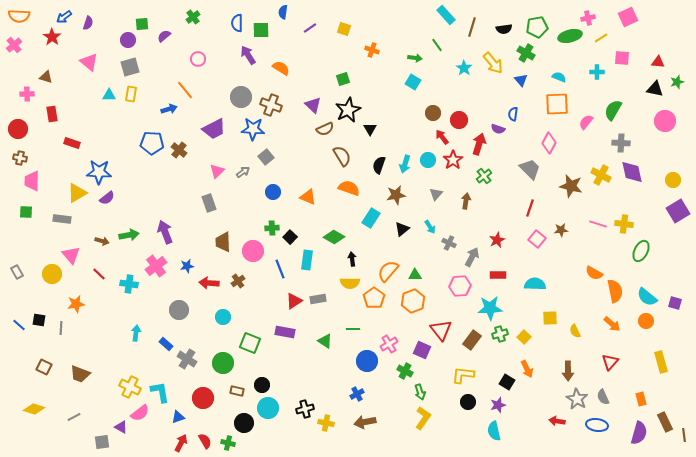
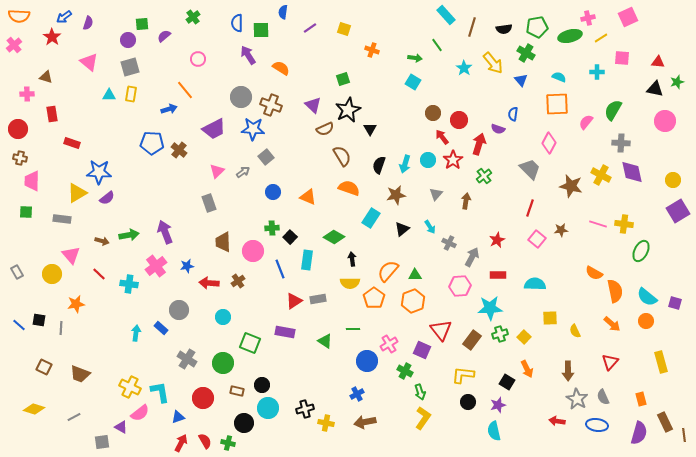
blue rectangle at (166, 344): moved 5 px left, 16 px up
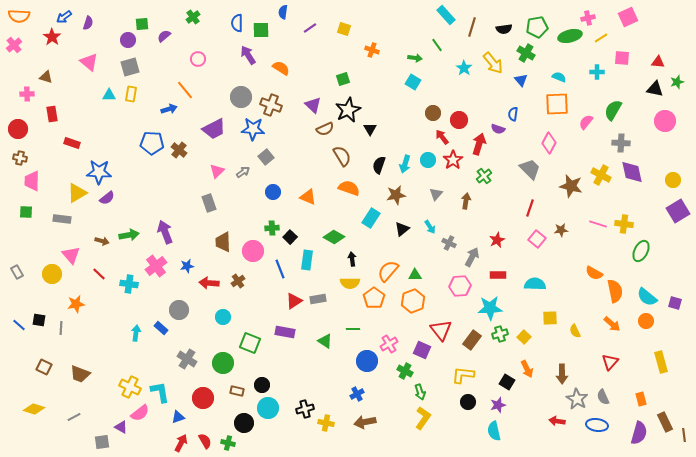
brown arrow at (568, 371): moved 6 px left, 3 px down
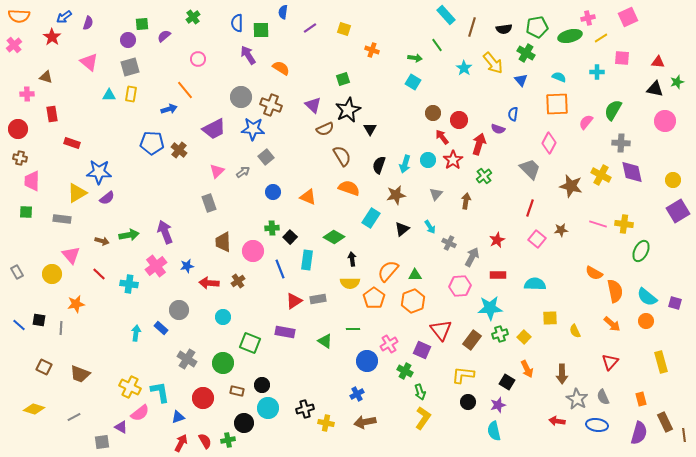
green cross at (228, 443): moved 3 px up; rotated 24 degrees counterclockwise
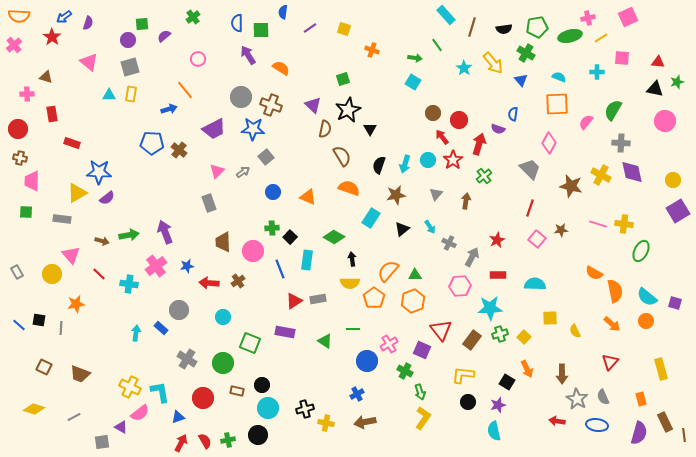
brown semicircle at (325, 129): rotated 54 degrees counterclockwise
yellow rectangle at (661, 362): moved 7 px down
black circle at (244, 423): moved 14 px right, 12 px down
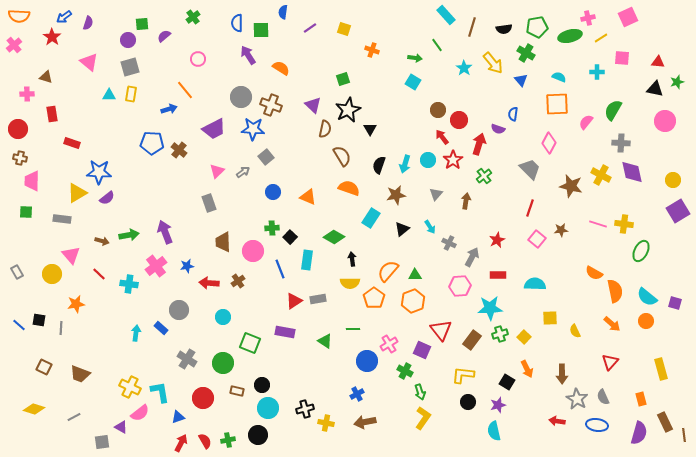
brown circle at (433, 113): moved 5 px right, 3 px up
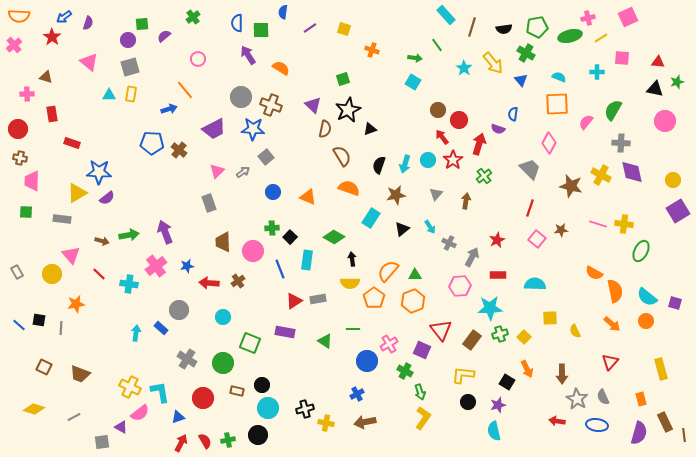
black triangle at (370, 129): rotated 40 degrees clockwise
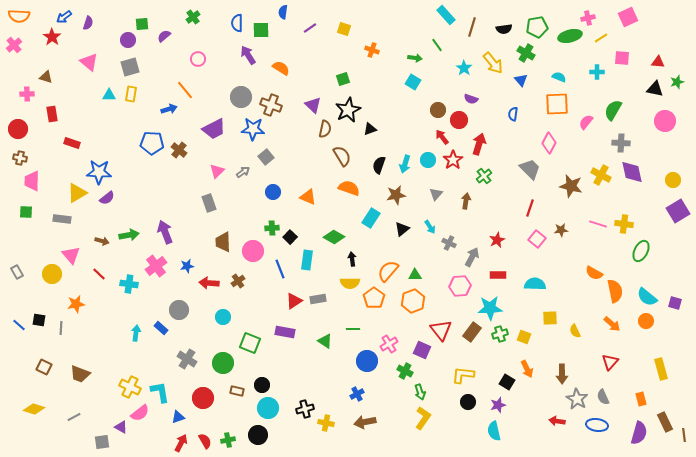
purple semicircle at (498, 129): moved 27 px left, 30 px up
yellow square at (524, 337): rotated 24 degrees counterclockwise
brown rectangle at (472, 340): moved 8 px up
